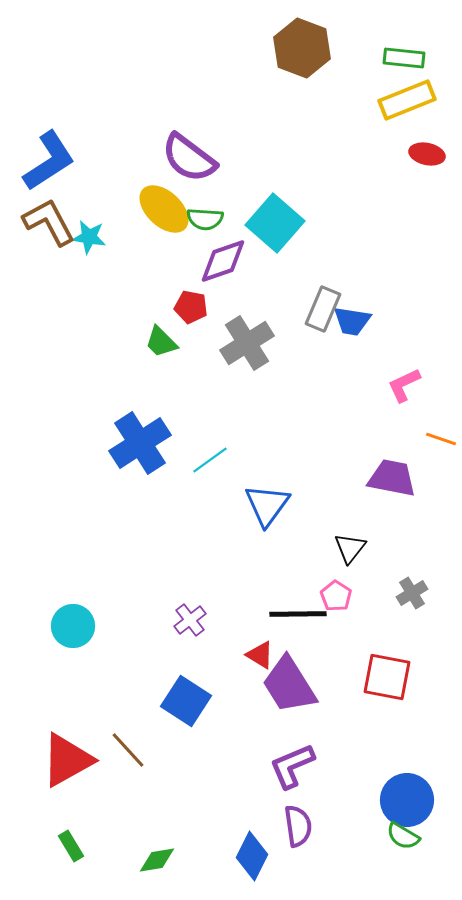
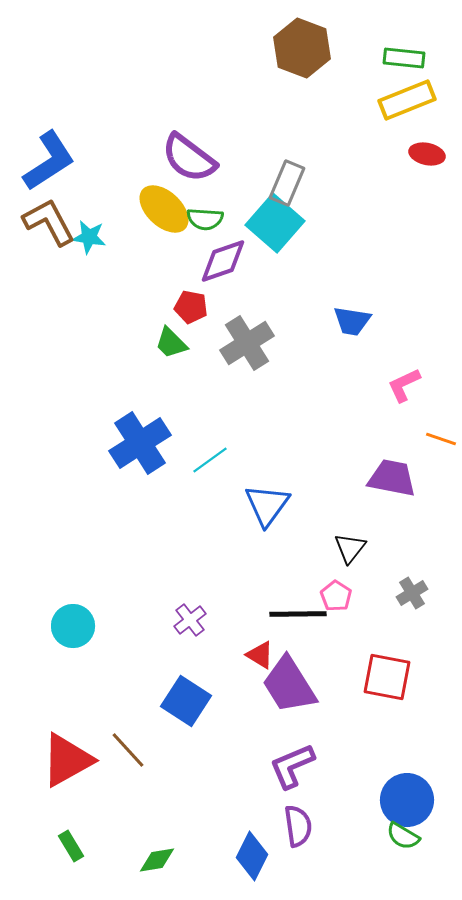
gray rectangle at (323, 309): moved 36 px left, 126 px up
green trapezoid at (161, 342): moved 10 px right, 1 px down
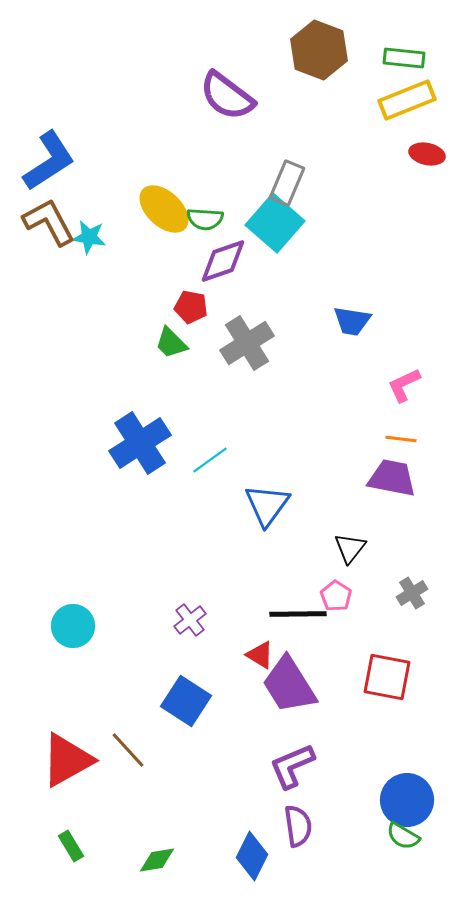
brown hexagon at (302, 48): moved 17 px right, 2 px down
purple semicircle at (189, 158): moved 38 px right, 62 px up
orange line at (441, 439): moved 40 px left; rotated 12 degrees counterclockwise
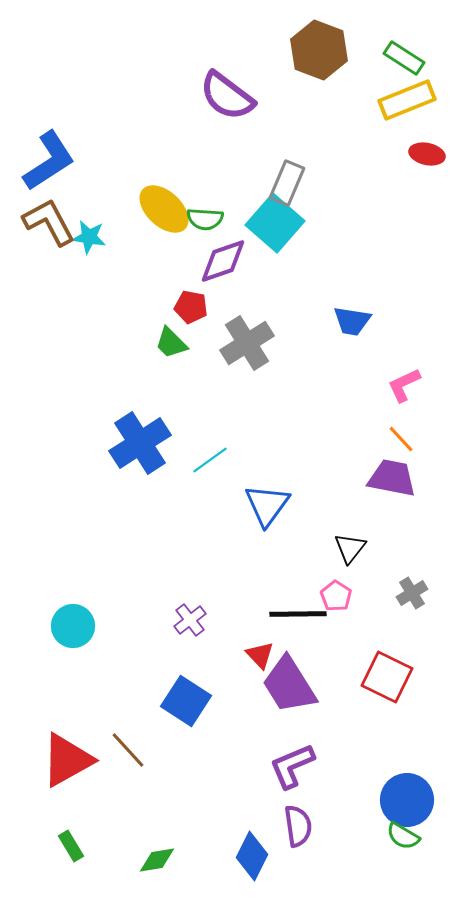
green rectangle at (404, 58): rotated 27 degrees clockwise
orange line at (401, 439): rotated 40 degrees clockwise
red triangle at (260, 655): rotated 16 degrees clockwise
red square at (387, 677): rotated 15 degrees clockwise
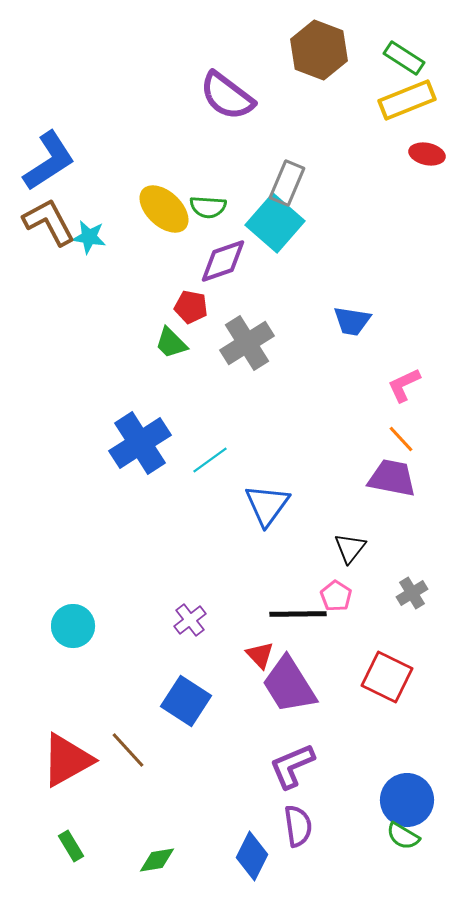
green semicircle at (205, 219): moved 3 px right, 12 px up
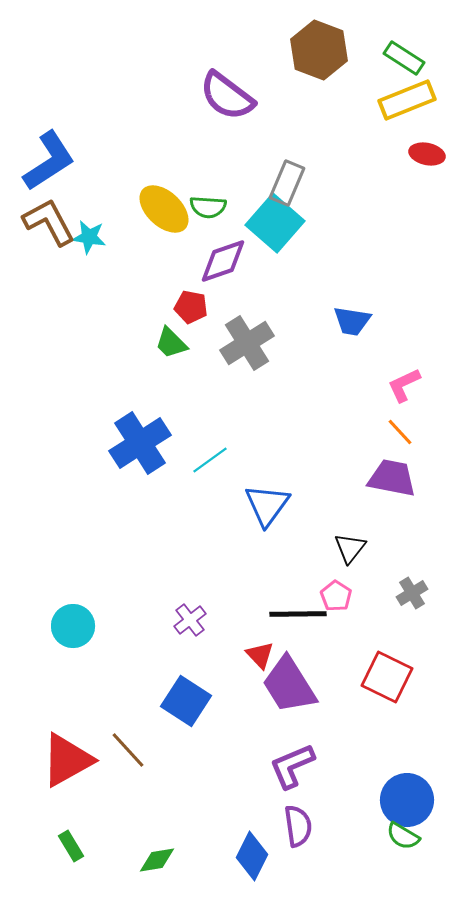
orange line at (401, 439): moved 1 px left, 7 px up
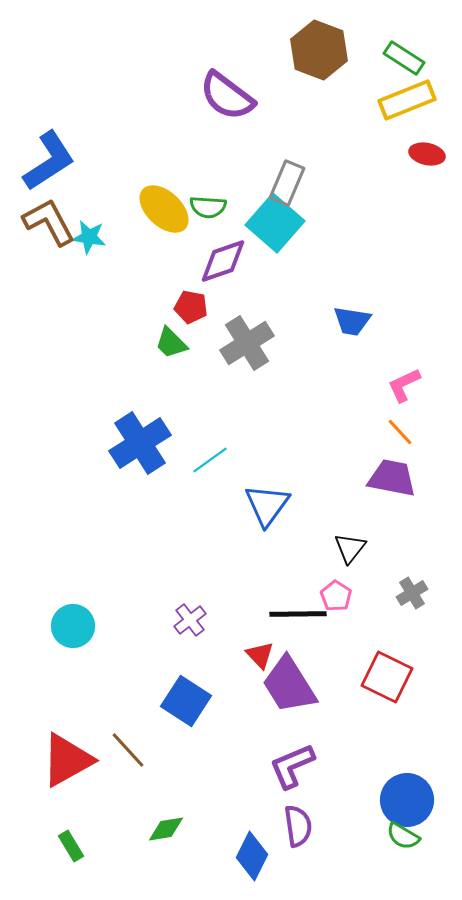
green diamond at (157, 860): moved 9 px right, 31 px up
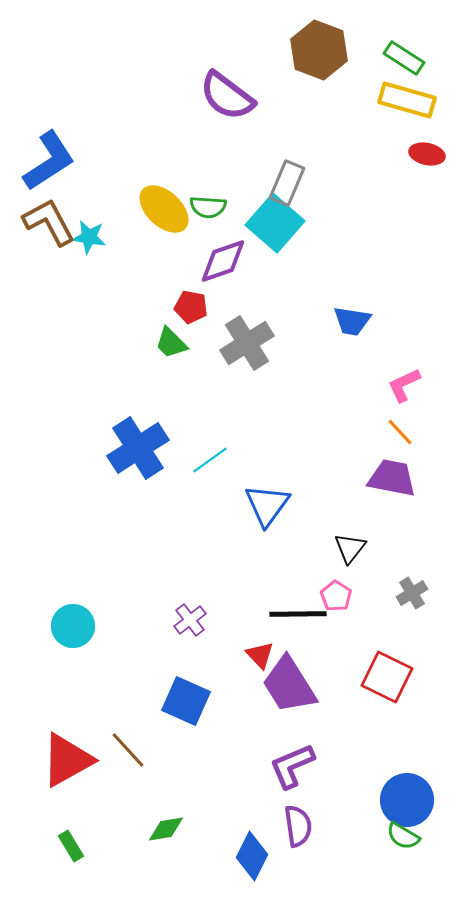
yellow rectangle at (407, 100): rotated 38 degrees clockwise
blue cross at (140, 443): moved 2 px left, 5 px down
blue square at (186, 701): rotated 9 degrees counterclockwise
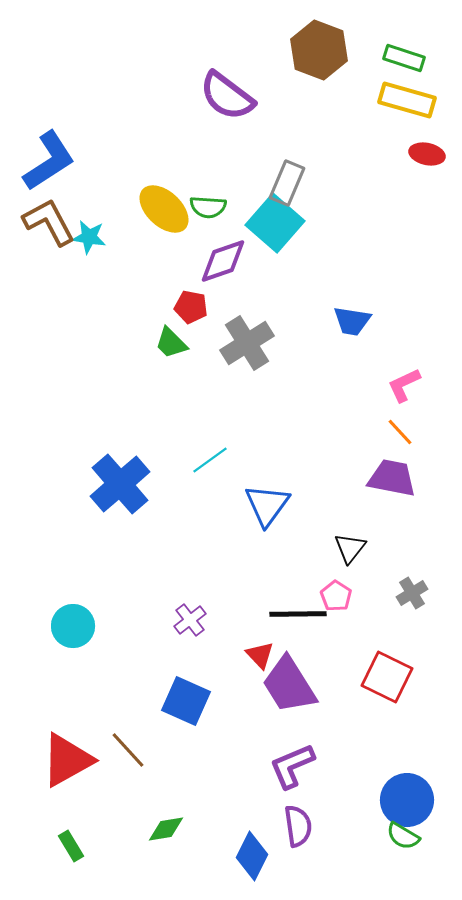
green rectangle at (404, 58): rotated 15 degrees counterclockwise
blue cross at (138, 448): moved 18 px left, 36 px down; rotated 8 degrees counterclockwise
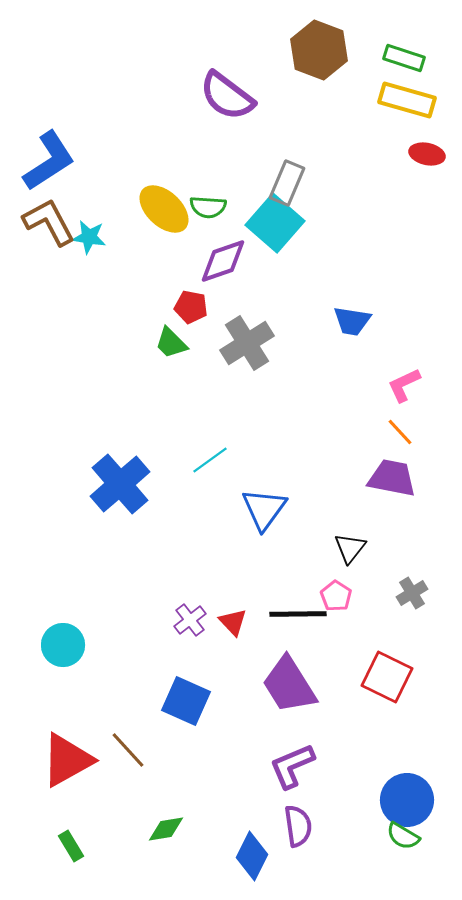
blue triangle at (267, 505): moved 3 px left, 4 px down
cyan circle at (73, 626): moved 10 px left, 19 px down
red triangle at (260, 655): moved 27 px left, 33 px up
